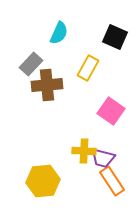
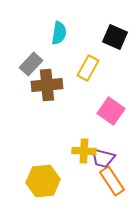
cyan semicircle: rotated 15 degrees counterclockwise
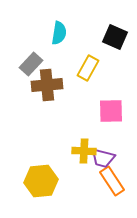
pink square: rotated 36 degrees counterclockwise
yellow hexagon: moved 2 px left
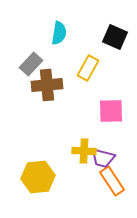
yellow hexagon: moved 3 px left, 4 px up
